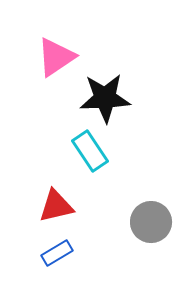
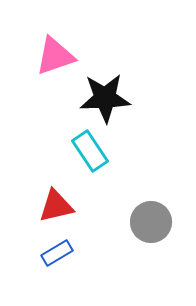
pink triangle: moved 1 px left, 1 px up; rotated 15 degrees clockwise
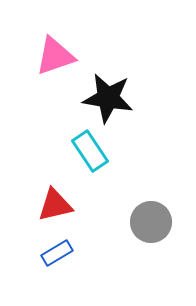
black star: moved 3 px right; rotated 12 degrees clockwise
red triangle: moved 1 px left, 1 px up
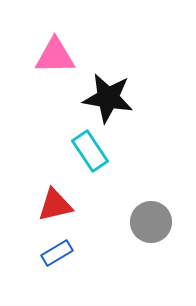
pink triangle: rotated 18 degrees clockwise
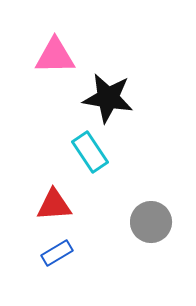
cyan rectangle: moved 1 px down
red triangle: moved 1 px left; rotated 9 degrees clockwise
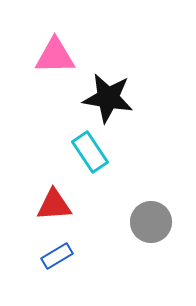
blue rectangle: moved 3 px down
